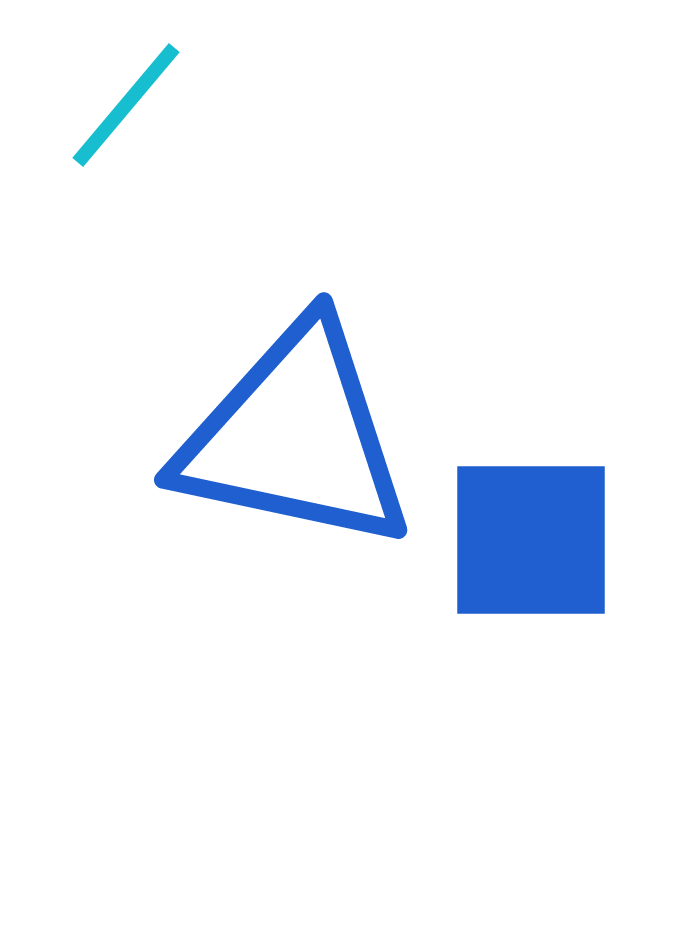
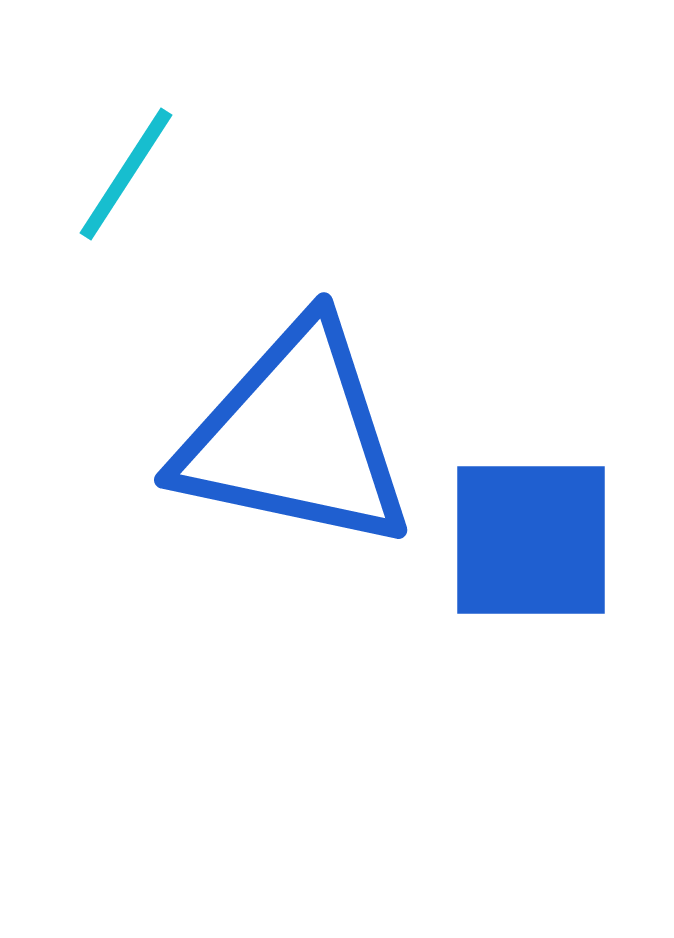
cyan line: moved 69 px down; rotated 7 degrees counterclockwise
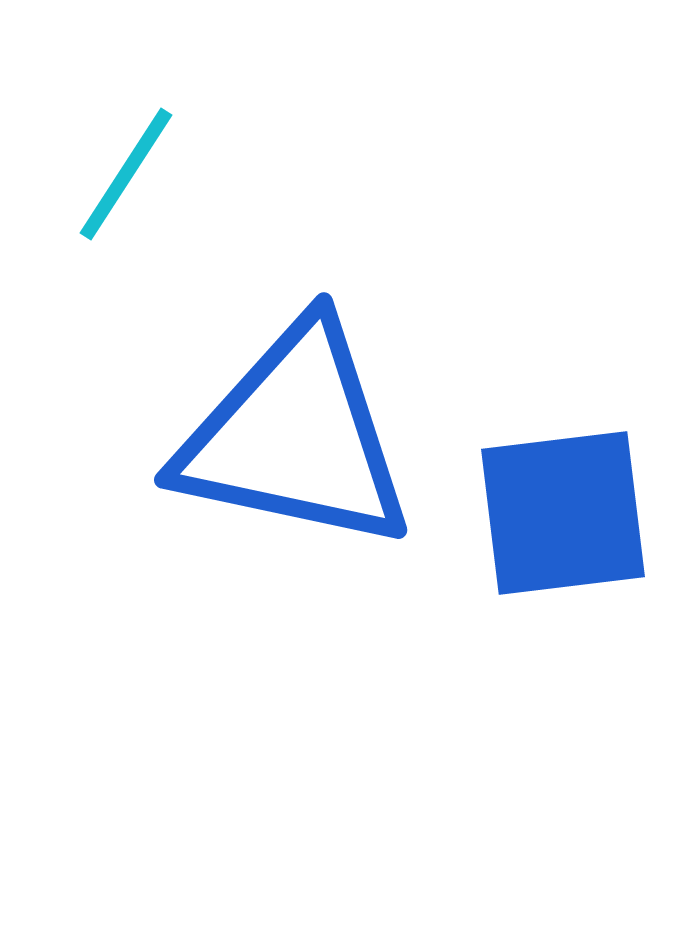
blue square: moved 32 px right, 27 px up; rotated 7 degrees counterclockwise
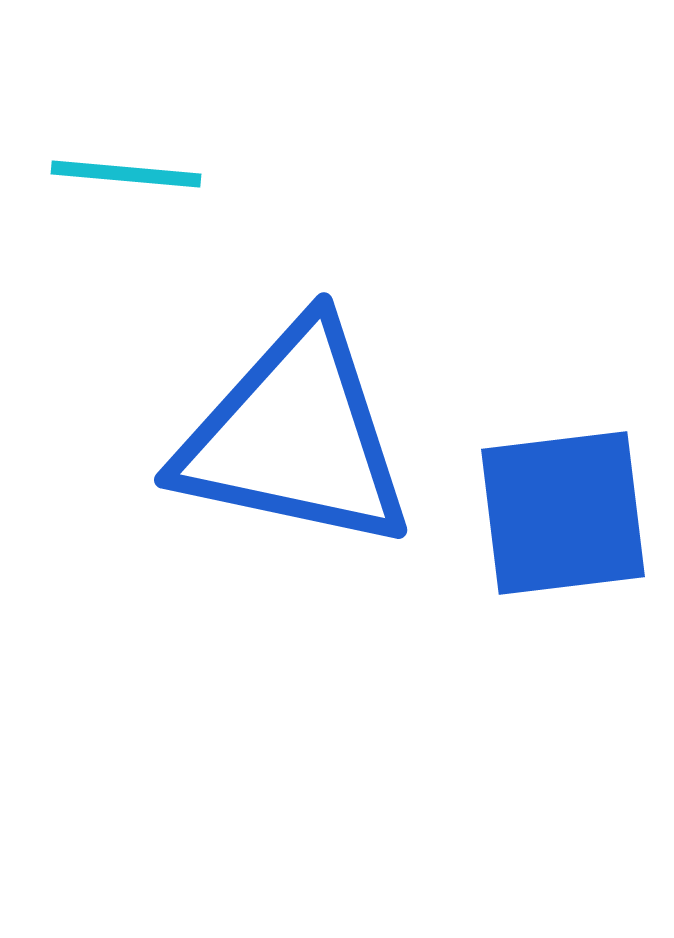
cyan line: rotated 62 degrees clockwise
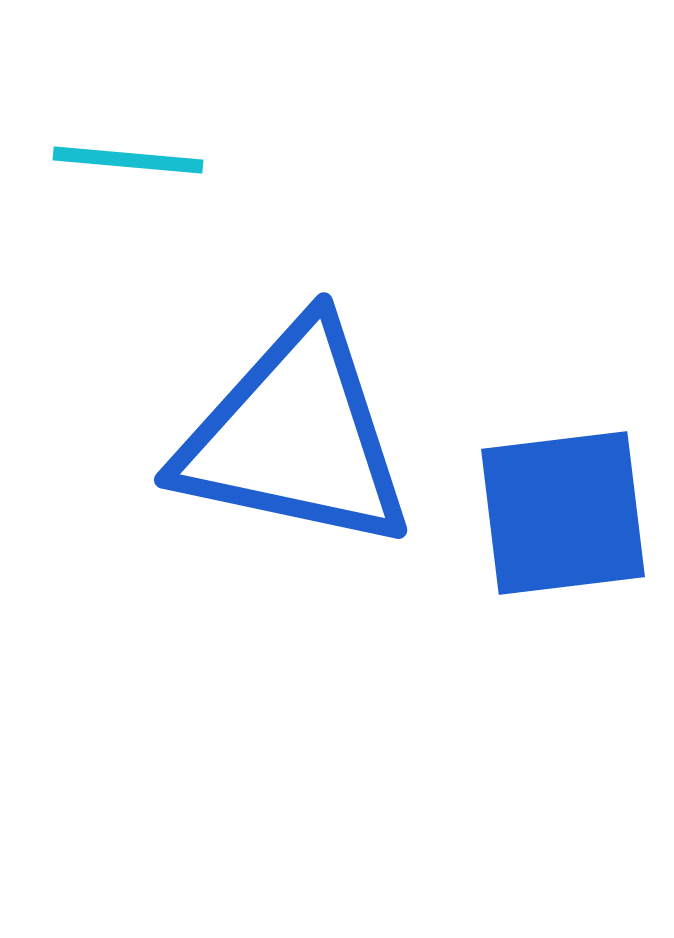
cyan line: moved 2 px right, 14 px up
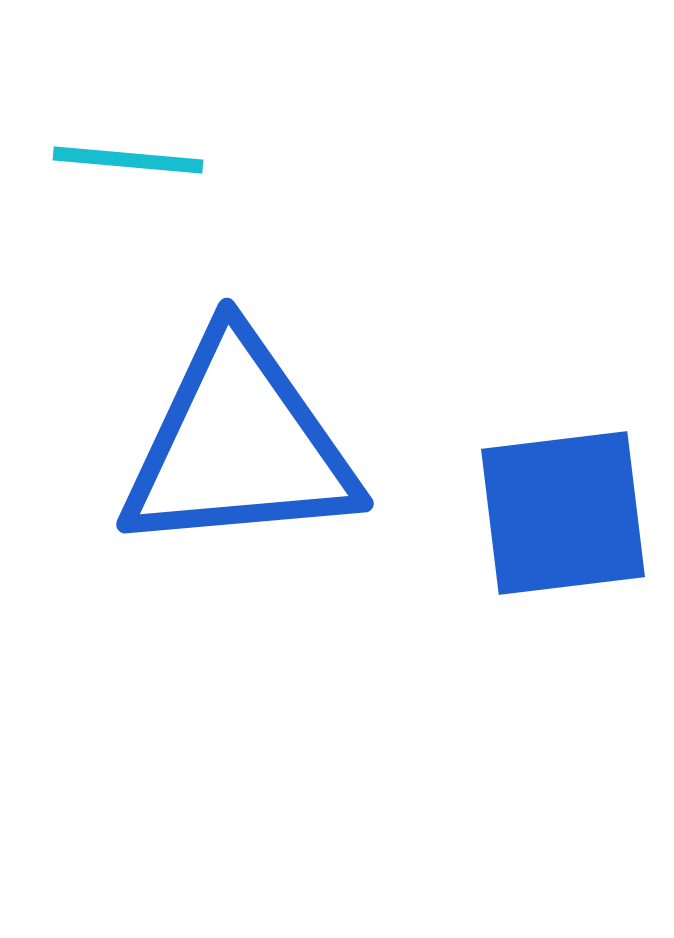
blue triangle: moved 56 px left, 8 px down; rotated 17 degrees counterclockwise
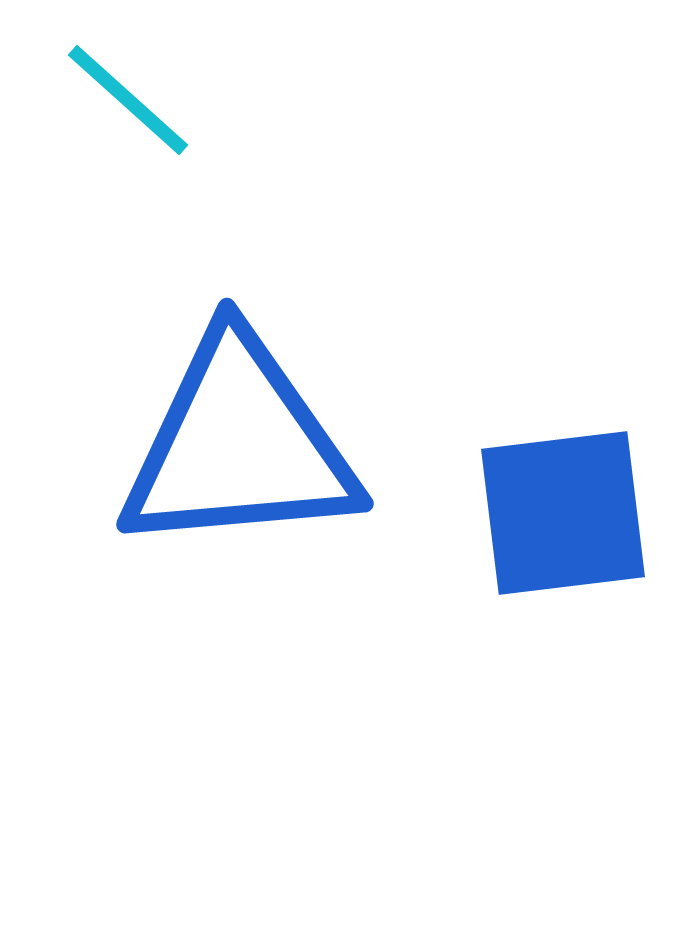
cyan line: moved 60 px up; rotated 37 degrees clockwise
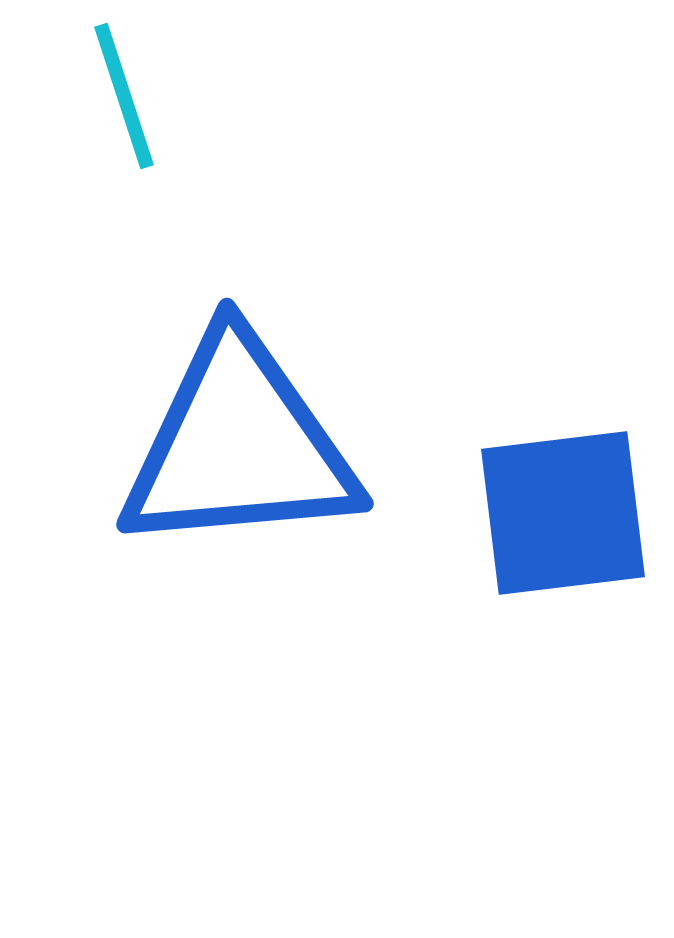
cyan line: moved 4 px left, 4 px up; rotated 30 degrees clockwise
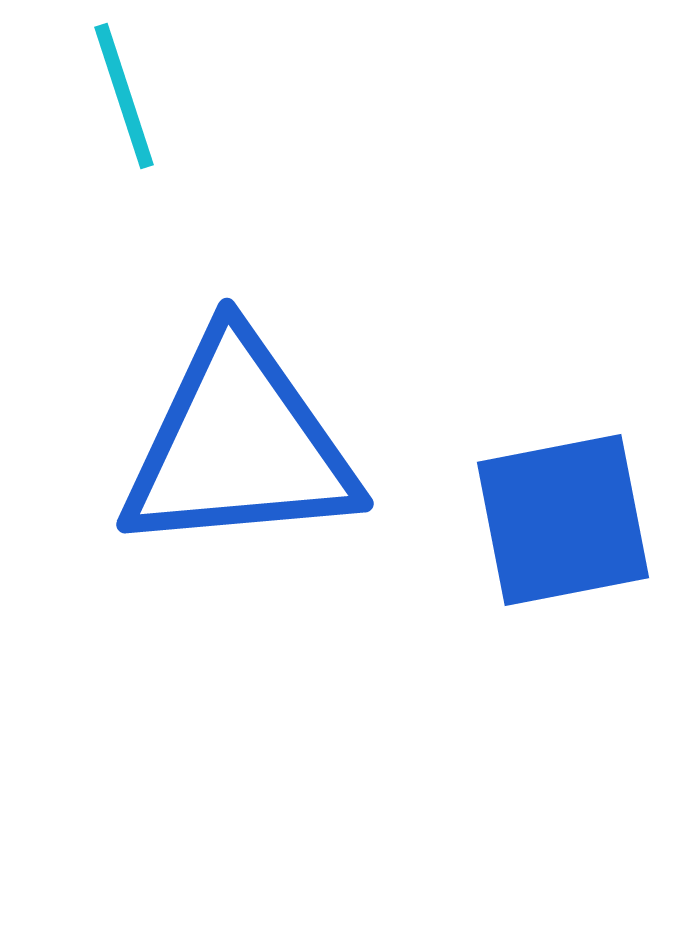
blue square: moved 7 px down; rotated 4 degrees counterclockwise
